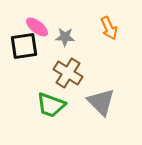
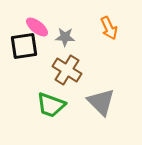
brown cross: moved 1 px left, 3 px up
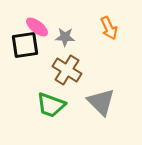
black square: moved 1 px right, 1 px up
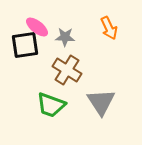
gray triangle: rotated 12 degrees clockwise
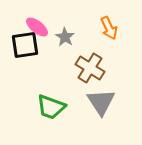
gray star: rotated 30 degrees clockwise
brown cross: moved 23 px right, 2 px up
green trapezoid: moved 2 px down
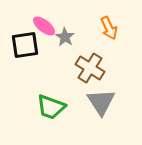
pink ellipse: moved 7 px right, 1 px up
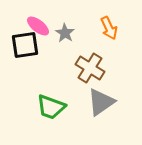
pink ellipse: moved 6 px left
gray star: moved 4 px up
gray triangle: rotated 28 degrees clockwise
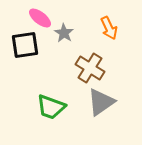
pink ellipse: moved 2 px right, 8 px up
gray star: moved 1 px left
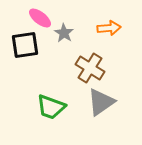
orange arrow: rotated 70 degrees counterclockwise
